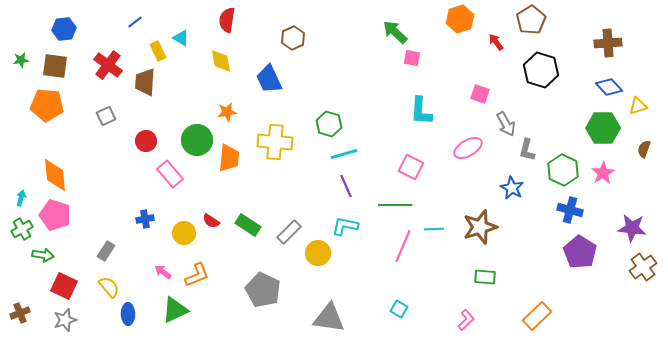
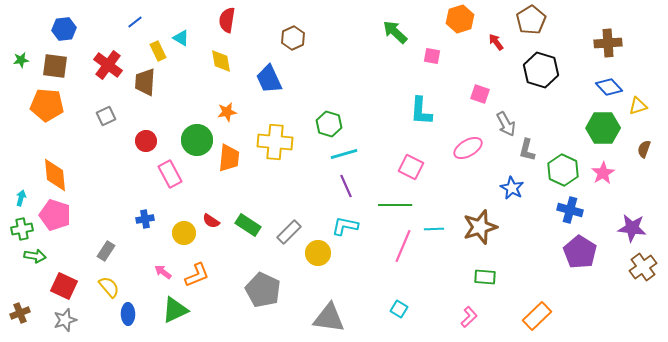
pink square at (412, 58): moved 20 px right, 2 px up
pink rectangle at (170, 174): rotated 12 degrees clockwise
green cross at (22, 229): rotated 20 degrees clockwise
green arrow at (43, 255): moved 8 px left, 1 px down
pink L-shape at (466, 320): moved 3 px right, 3 px up
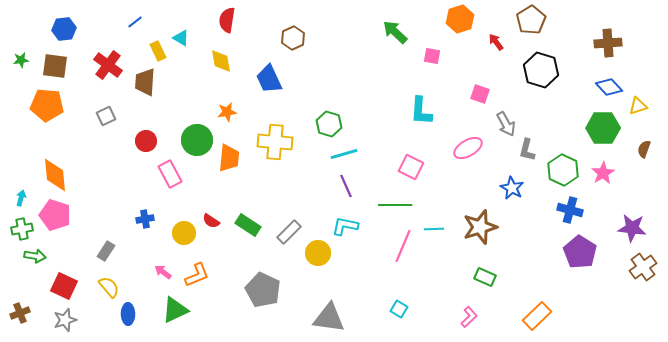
green rectangle at (485, 277): rotated 20 degrees clockwise
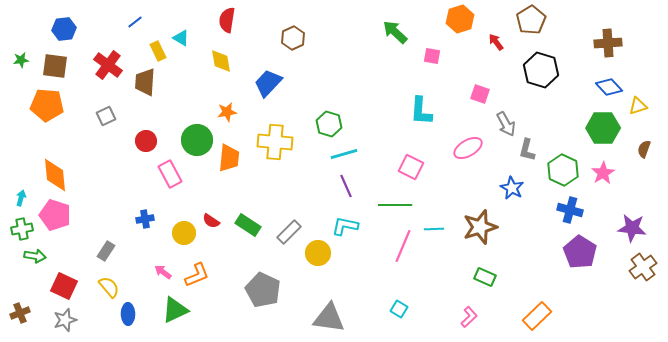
blue trapezoid at (269, 79): moved 1 px left, 4 px down; rotated 68 degrees clockwise
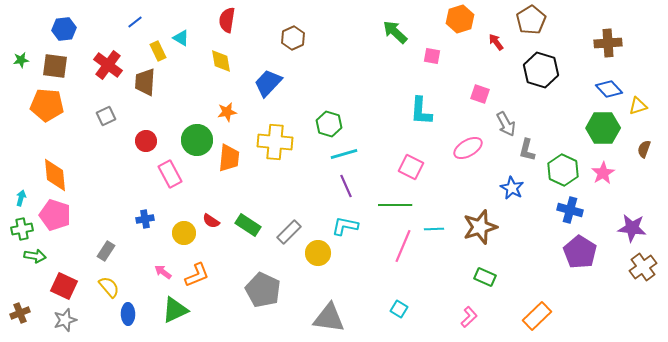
blue diamond at (609, 87): moved 2 px down
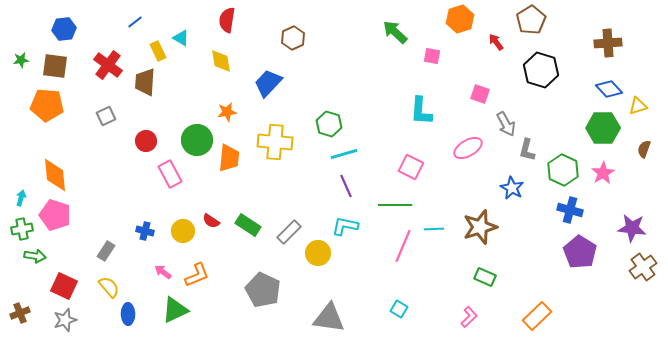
blue cross at (145, 219): moved 12 px down; rotated 24 degrees clockwise
yellow circle at (184, 233): moved 1 px left, 2 px up
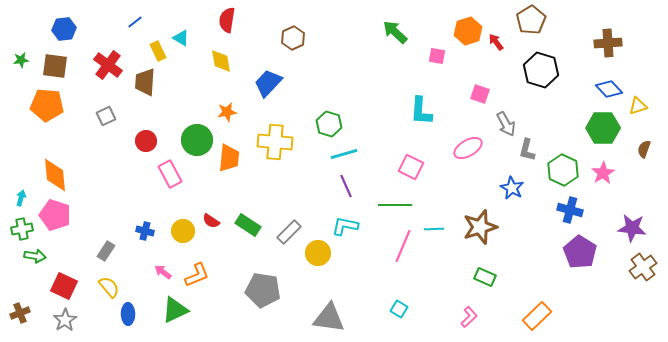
orange hexagon at (460, 19): moved 8 px right, 12 px down
pink square at (432, 56): moved 5 px right
gray pentagon at (263, 290): rotated 16 degrees counterclockwise
gray star at (65, 320): rotated 15 degrees counterclockwise
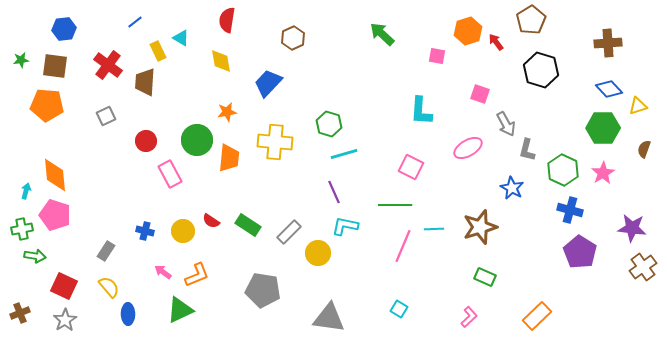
green arrow at (395, 32): moved 13 px left, 2 px down
purple line at (346, 186): moved 12 px left, 6 px down
cyan arrow at (21, 198): moved 5 px right, 7 px up
green triangle at (175, 310): moved 5 px right
